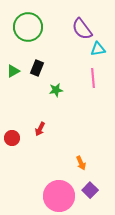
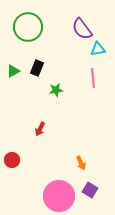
red circle: moved 22 px down
purple square: rotated 14 degrees counterclockwise
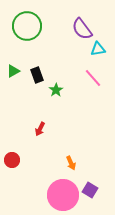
green circle: moved 1 px left, 1 px up
black rectangle: moved 7 px down; rotated 42 degrees counterclockwise
pink line: rotated 36 degrees counterclockwise
green star: rotated 24 degrees counterclockwise
orange arrow: moved 10 px left
pink circle: moved 4 px right, 1 px up
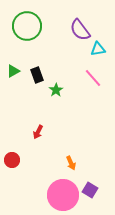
purple semicircle: moved 2 px left, 1 px down
red arrow: moved 2 px left, 3 px down
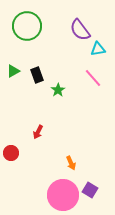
green star: moved 2 px right
red circle: moved 1 px left, 7 px up
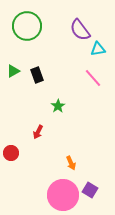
green star: moved 16 px down
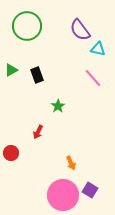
cyan triangle: rotated 21 degrees clockwise
green triangle: moved 2 px left, 1 px up
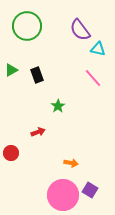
red arrow: rotated 136 degrees counterclockwise
orange arrow: rotated 56 degrees counterclockwise
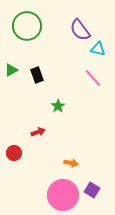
red circle: moved 3 px right
purple square: moved 2 px right
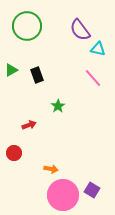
red arrow: moved 9 px left, 7 px up
orange arrow: moved 20 px left, 6 px down
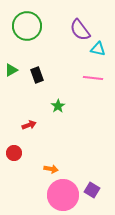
pink line: rotated 42 degrees counterclockwise
